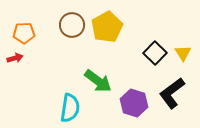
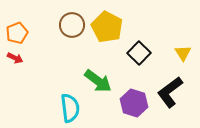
yellow pentagon: rotated 16 degrees counterclockwise
orange pentagon: moved 7 px left; rotated 20 degrees counterclockwise
black square: moved 16 px left
red arrow: rotated 42 degrees clockwise
black L-shape: moved 2 px left, 1 px up
cyan semicircle: rotated 16 degrees counterclockwise
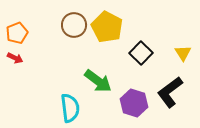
brown circle: moved 2 px right
black square: moved 2 px right
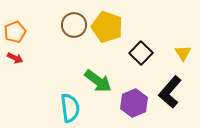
yellow pentagon: rotated 8 degrees counterclockwise
orange pentagon: moved 2 px left, 1 px up
black L-shape: rotated 12 degrees counterclockwise
purple hexagon: rotated 20 degrees clockwise
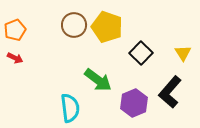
orange pentagon: moved 2 px up
green arrow: moved 1 px up
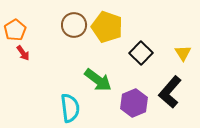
orange pentagon: rotated 10 degrees counterclockwise
red arrow: moved 8 px right, 5 px up; rotated 28 degrees clockwise
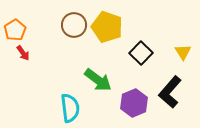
yellow triangle: moved 1 px up
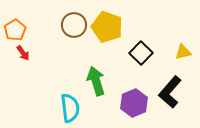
yellow triangle: rotated 48 degrees clockwise
green arrow: moved 2 px left, 1 px down; rotated 144 degrees counterclockwise
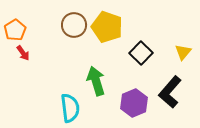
yellow triangle: rotated 36 degrees counterclockwise
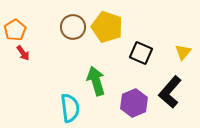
brown circle: moved 1 px left, 2 px down
black square: rotated 20 degrees counterclockwise
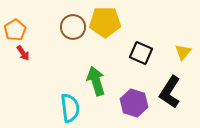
yellow pentagon: moved 2 px left, 5 px up; rotated 20 degrees counterclockwise
black L-shape: rotated 8 degrees counterclockwise
purple hexagon: rotated 20 degrees counterclockwise
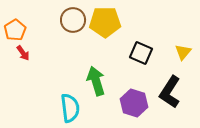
brown circle: moved 7 px up
